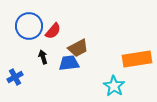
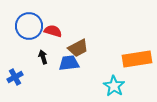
red semicircle: rotated 114 degrees counterclockwise
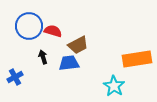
brown trapezoid: moved 3 px up
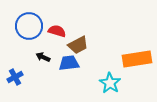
red semicircle: moved 4 px right
black arrow: rotated 48 degrees counterclockwise
cyan star: moved 4 px left, 3 px up
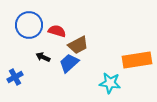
blue circle: moved 1 px up
orange rectangle: moved 1 px down
blue trapezoid: rotated 35 degrees counterclockwise
cyan star: rotated 25 degrees counterclockwise
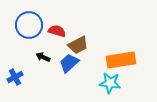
orange rectangle: moved 16 px left
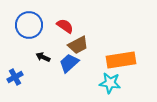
red semicircle: moved 8 px right, 5 px up; rotated 18 degrees clockwise
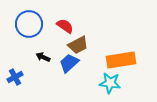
blue circle: moved 1 px up
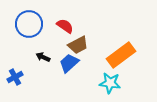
orange rectangle: moved 5 px up; rotated 28 degrees counterclockwise
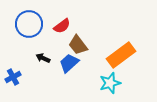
red semicircle: moved 3 px left; rotated 108 degrees clockwise
brown trapezoid: rotated 80 degrees clockwise
black arrow: moved 1 px down
blue cross: moved 2 px left
cyan star: rotated 25 degrees counterclockwise
